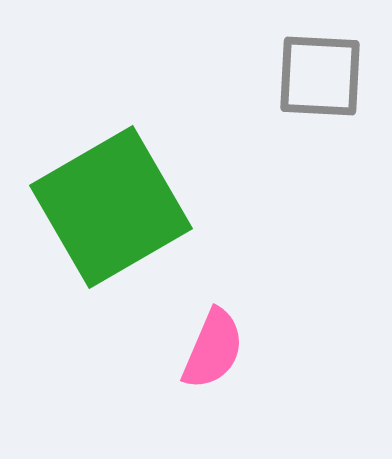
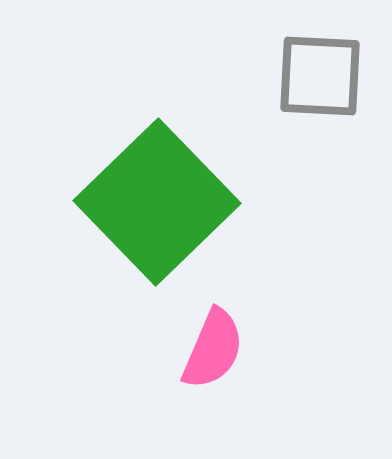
green square: moved 46 px right, 5 px up; rotated 14 degrees counterclockwise
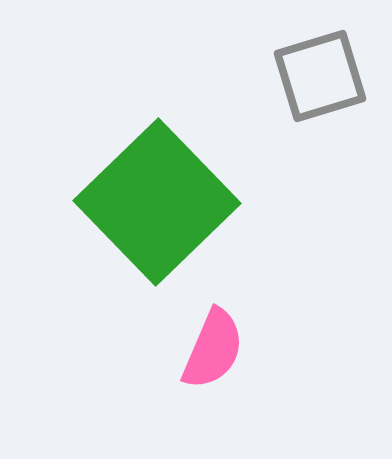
gray square: rotated 20 degrees counterclockwise
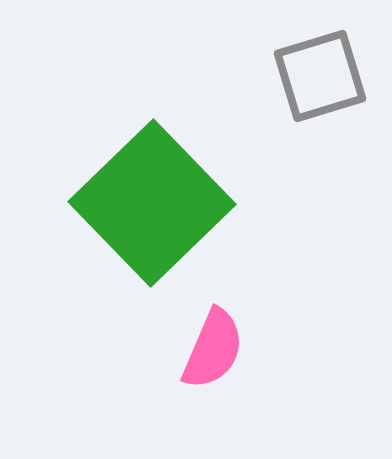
green square: moved 5 px left, 1 px down
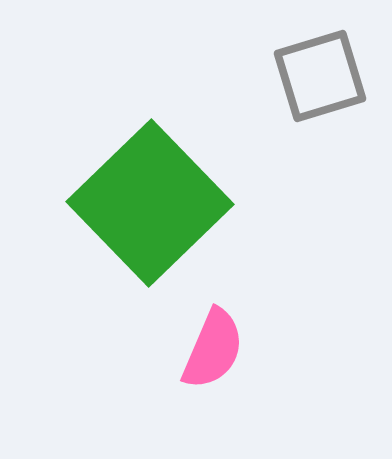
green square: moved 2 px left
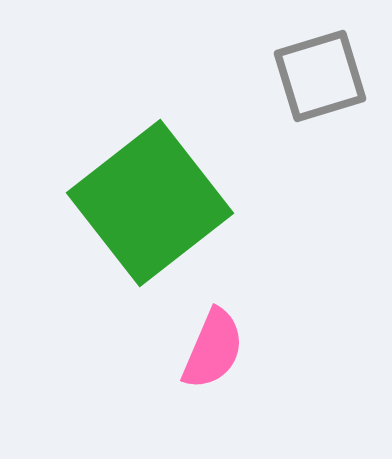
green square: rotated 6 degrees clockwise
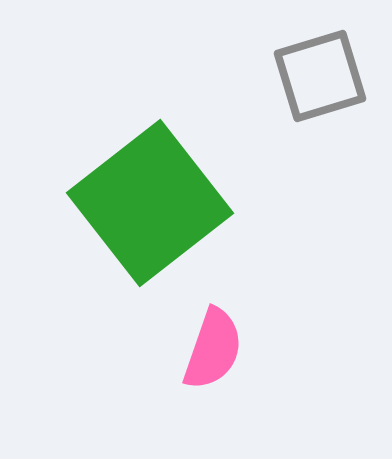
pink semicircle: rotated 4 degrees counterclockwise
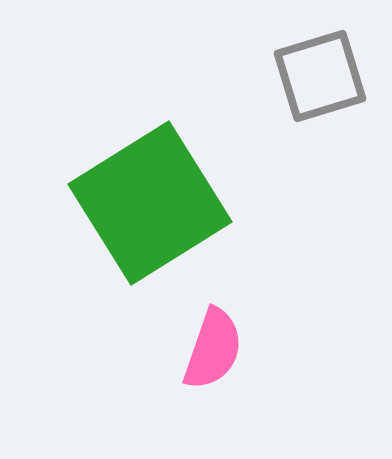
green square: rotated 6 degrees clockwise
